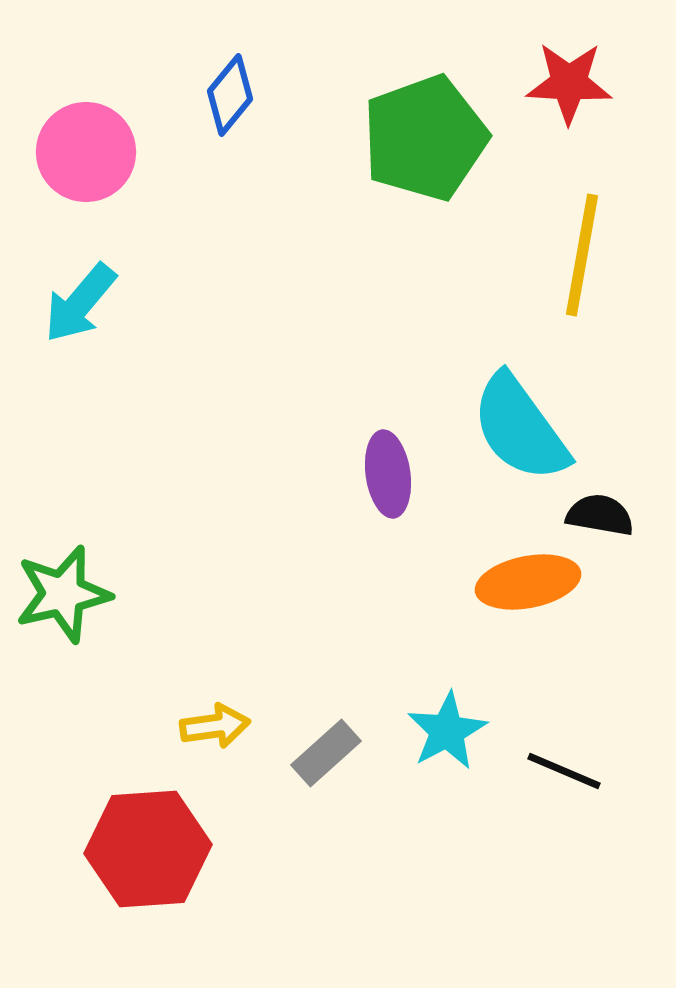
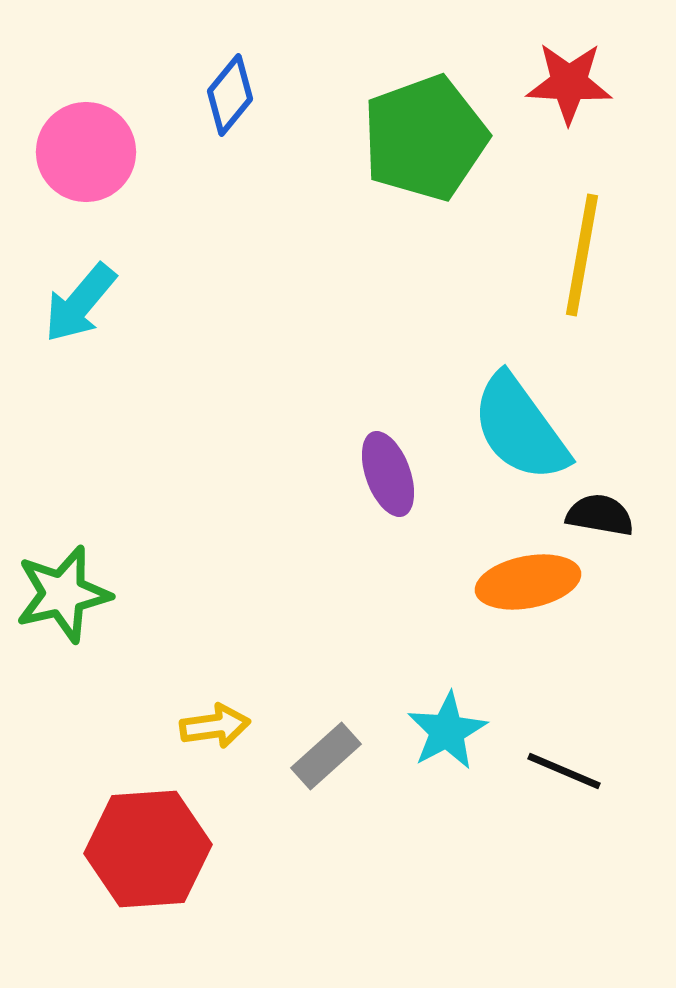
purple ellipse: rotated 12 degrees counterclockwise
gray rectangle: moved 3 px down
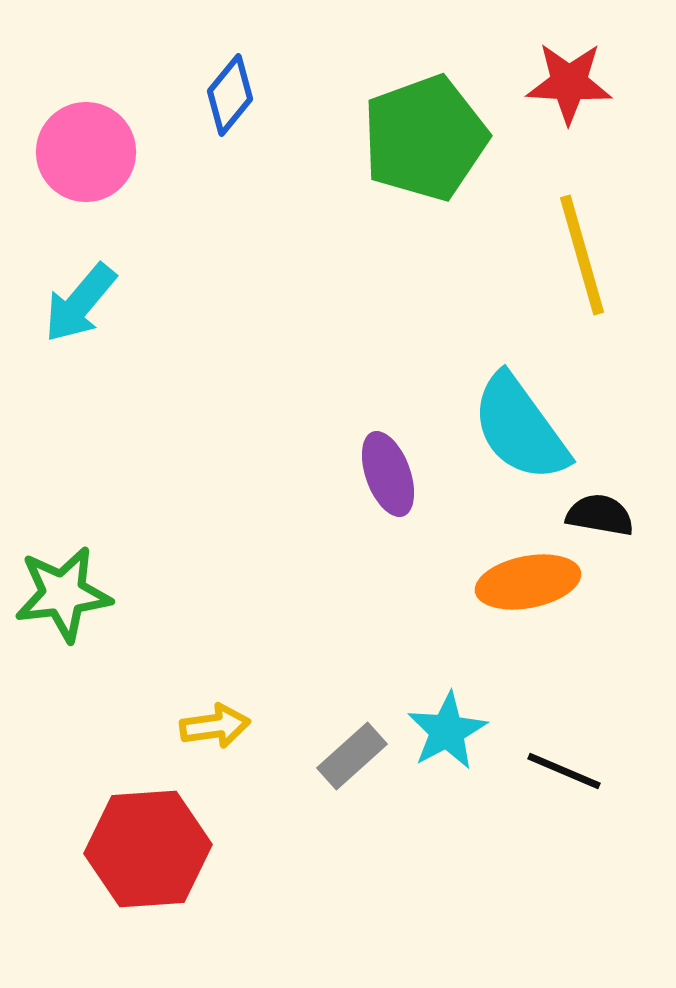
yellow line: rotated 26 degrees counterclockwise
green star: rotated 6 degrees clockwise
gray rectangle: moved 26 px right
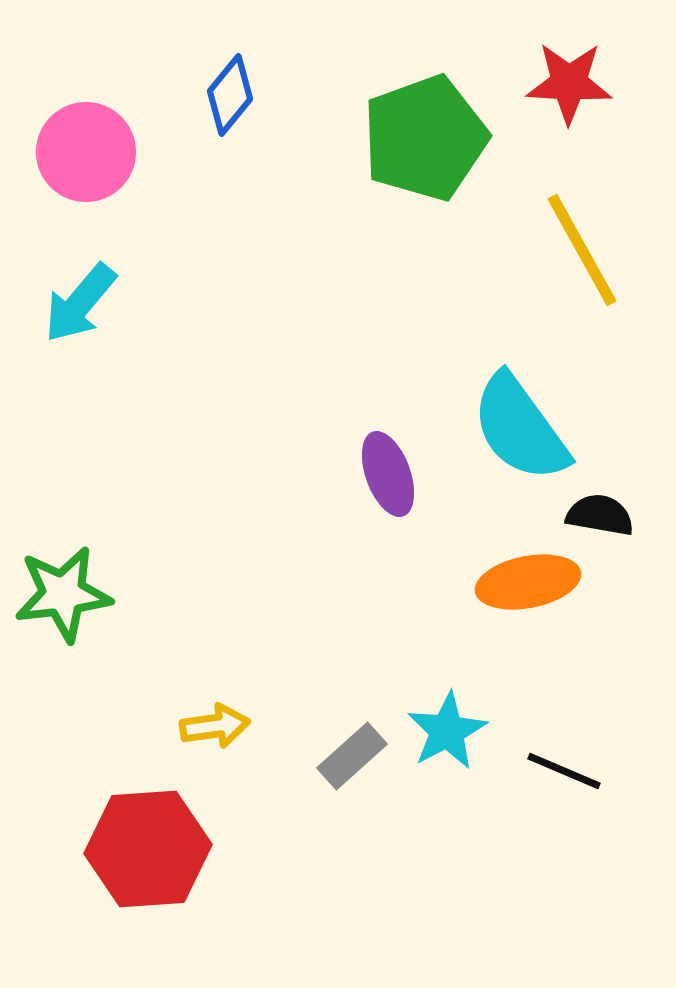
yellow line: moved 5 px up; rotated 13 degrees counterclockwise
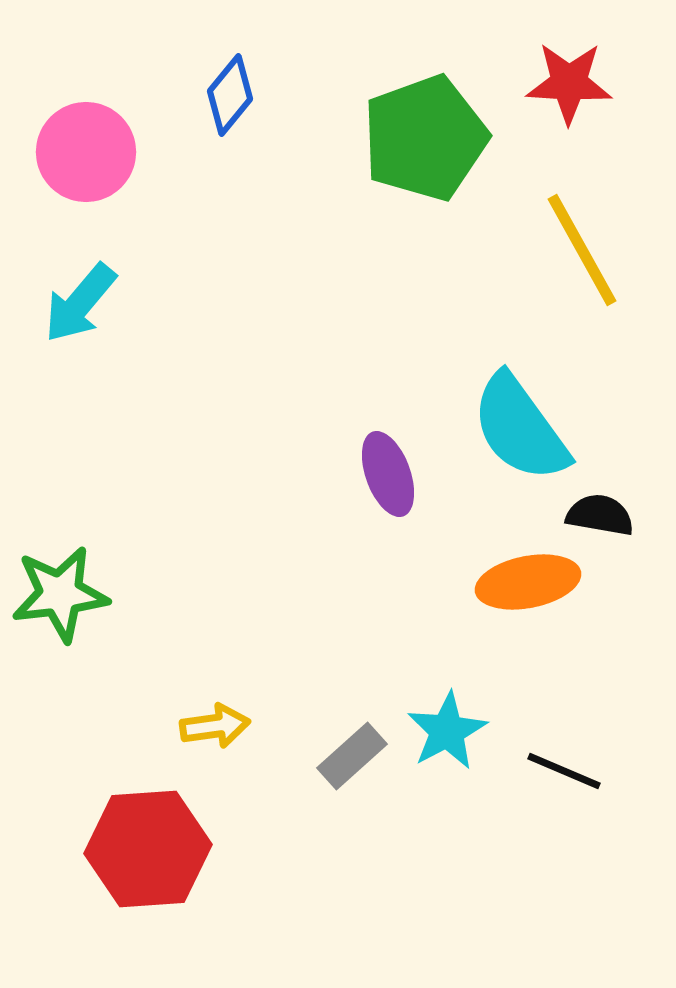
green star: moved 3 px left
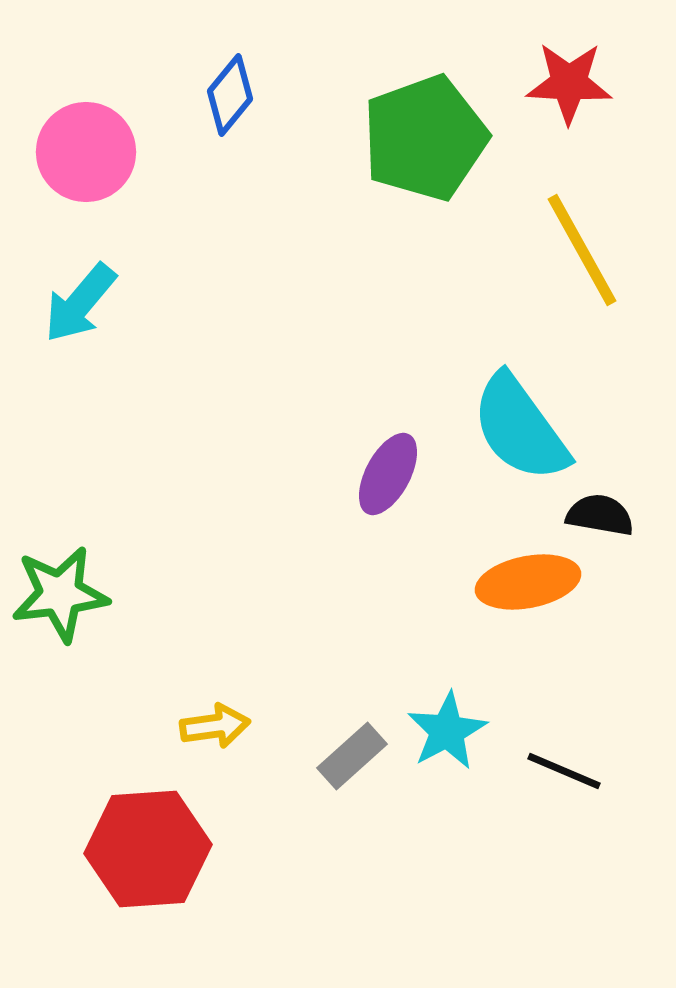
purple ellipse: rotated 48 degrees clockwise
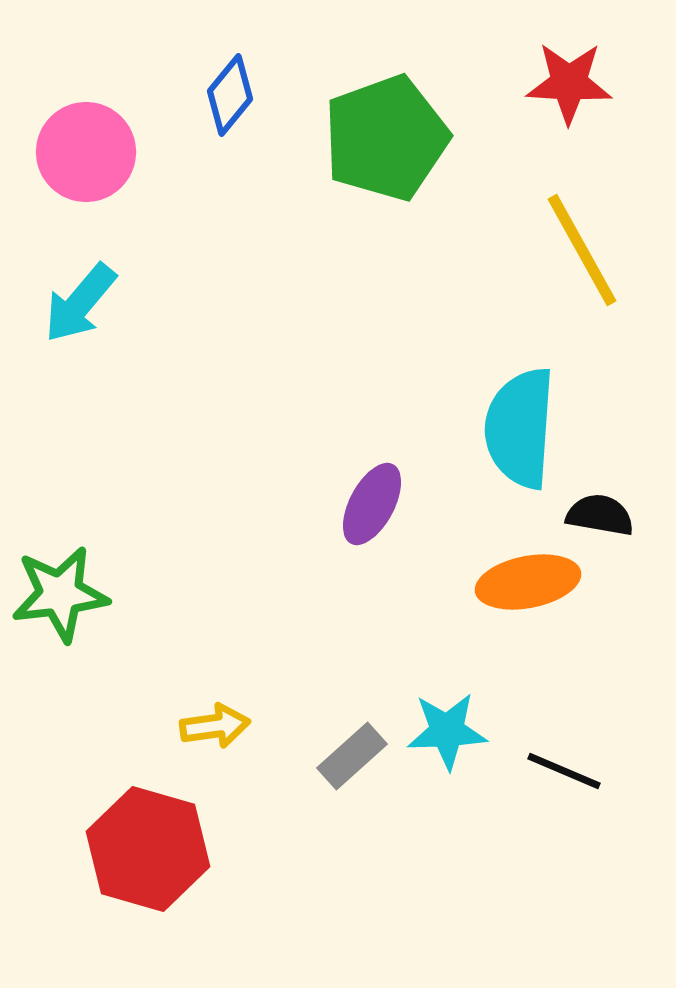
green pentagon: moved 39 px left
cyan semicircle: rotated 40 degrees clockwise
purple ellipse: moved 16 px left, 30 px down
cyan star: rotated 26 degrees clockwise
red hexagon: rotated 20 degrees clockwise
